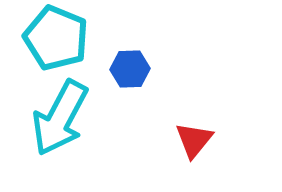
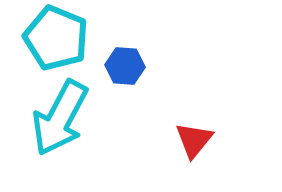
blue hexagon: moved 5 px left, 3 px up; rotated 6 degrees clockwise
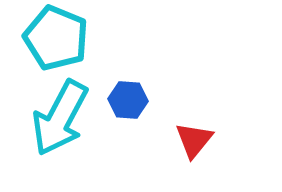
blue hexagon: moved 3 px right, 34 px down
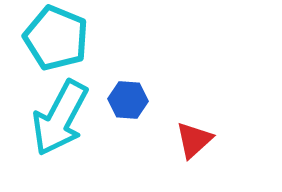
red triangle: rotated 9 degrees clockwise
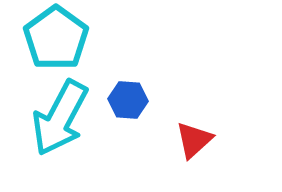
cyan pentagon: rotated 14 degrees clockwise
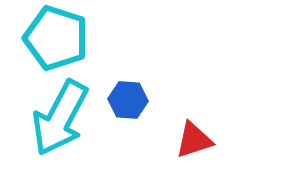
cyan pentagon: rotated 18 degrees counterclockwise
red triangle: rotated 24 degrees clockwise
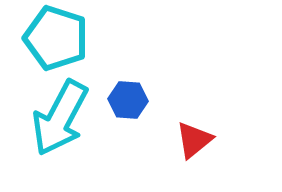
red triangle: rotated 21 degrees counterclockwise
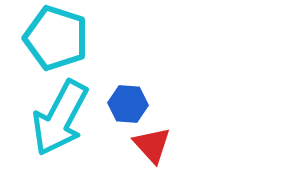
blue hexagon: moved 4 px down
red triangle: moved 42 px left, 5 px down; rotated 33 degrees counterclockwise
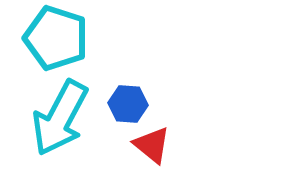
red triangle: rotated 9 degrees counterclockwise
